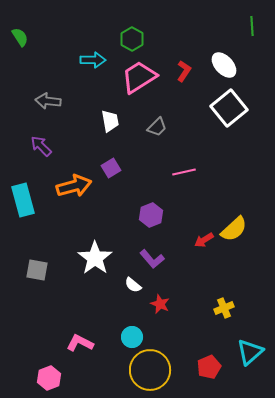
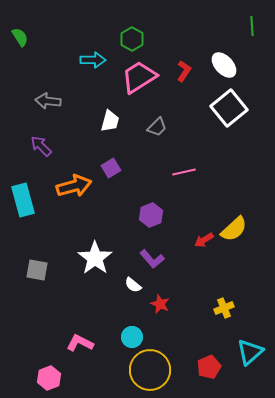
white trapezoid: rotated 25 degrees clockwise
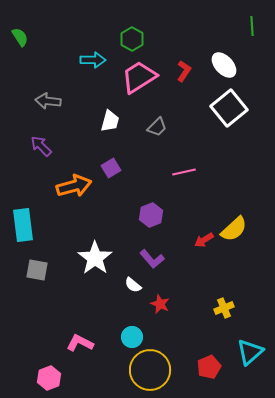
cyan rectangle: moved 25 px down; rotated 8 degrees clockwise
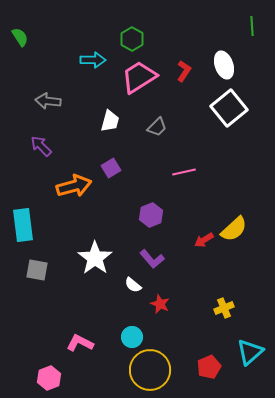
white ellipse: rotated 24 degrees clockwise
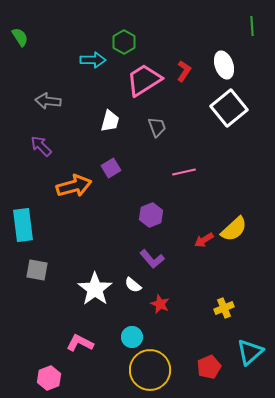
green hexagon: moved 8 px left, 3 px down
pink trapezoid: moved 5 px right, 3 px down
gray trapezoid: rotated 65 degrees counterclockwise
white star: moved 31 px down
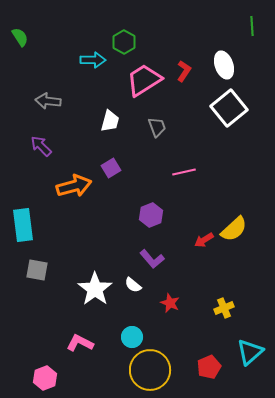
red star: moved 10 px right, 1 px up
pink hexagon: moved 4 px left
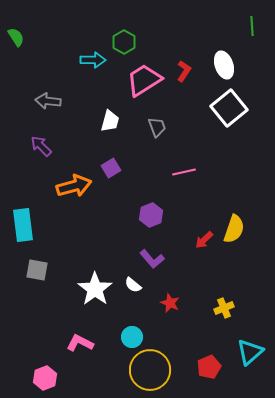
green semicircle: moved 4 px left
yellow semicircle: rotated 28 degrees counterclockwise
red arrow: rotated 12 degrees counterclockwise
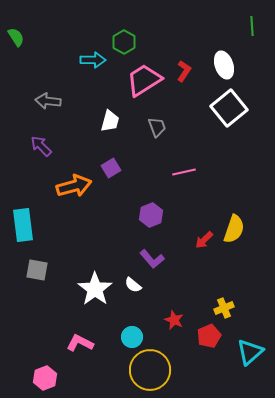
red star: moved 4 px right, 17 px down
red pentagon: moved 31 px up
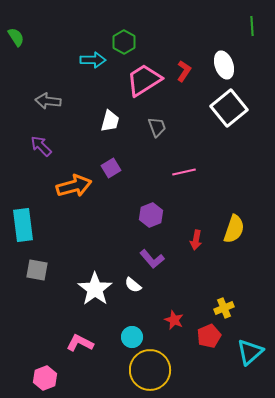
red arrow: moved 8 px left; rotated 36 degrees counterclockwise
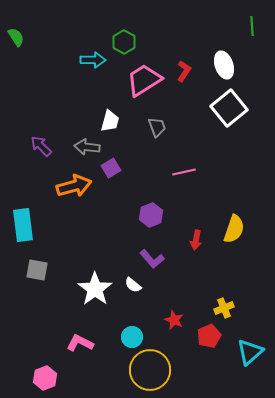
gray arrow: moved 39 px right, 46 px down
